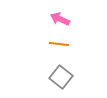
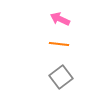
gray square: rotated 15 degrees clockwise
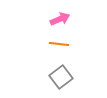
pink arrow: rotated 132 degrees clockwise
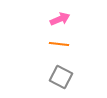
gray square: rotated 25 degrees counterclockwise
